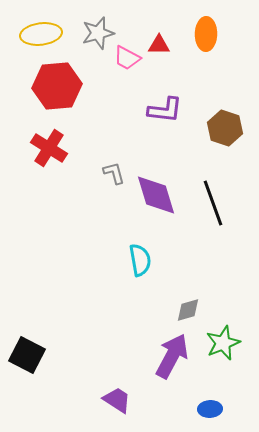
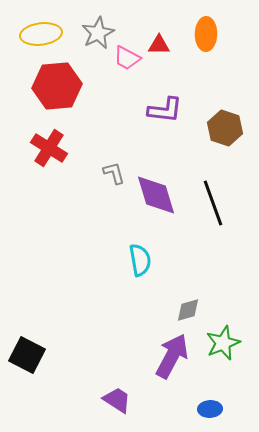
gray star: rotated 12 degrees counterclockwise
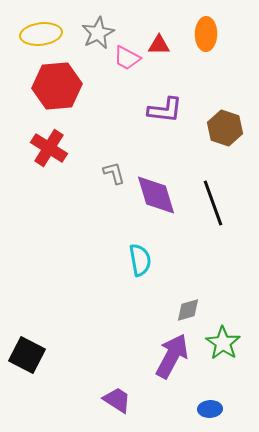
green star: rotated 16 degrees counterclockwise
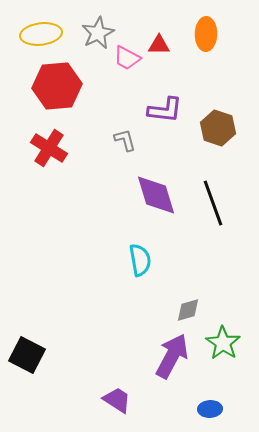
brown hexagon: moved 7 px left
gray L-shape: moved 11 px right, 33 px up
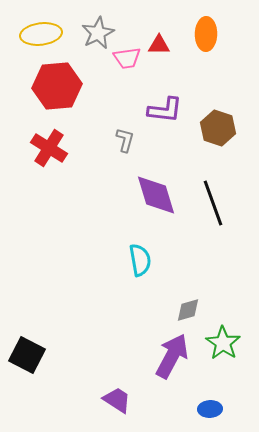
pink trapezoid: rotated 36 degrees counterclockwise
gray L-shape: rotated 30 degrees clockwise
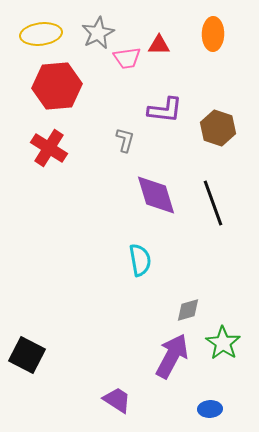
orange ellipse: moved 7 px right
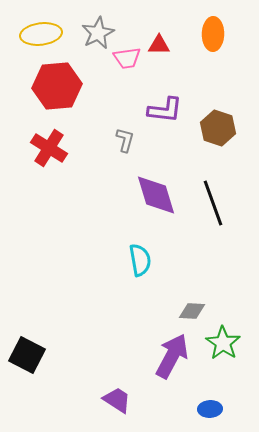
gray diamond: moved 4 px right, 1 px down; rotated 20 degrees clockwise
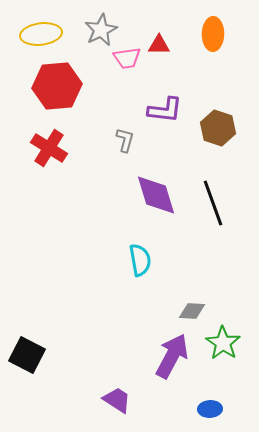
gray star: moved 3 px right, 3 px up
